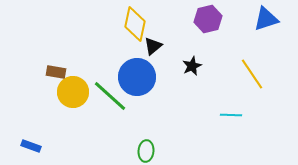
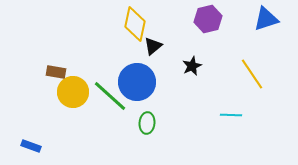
blue circle: moved 5 px down
green ellipse: moved 1 px right, 28 px up
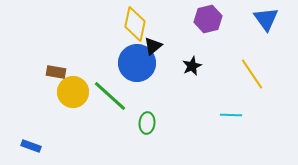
blue triangle: rotated 48 degrees counterclockwise
blue circle: moved 19 px up
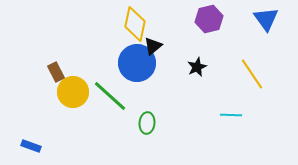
purple hexagon: moved 1 px right
black star: moved 5 px right, 1 px down
brown rectangle: rotated 54 degrees clockwise
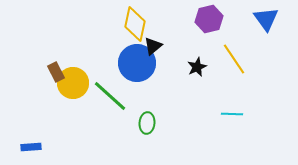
yellow line: moved 18 px left, 15 px up
yellow circle: moved 9 px up
cyan line: moved 1 px right, 1 px up
blue rectangle: moved 1 px down; rotated 24 degrees counterclockwise
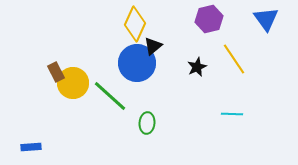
yellow diamond: rotated 12 degrees clockwise
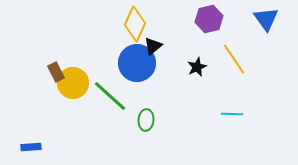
green ellipse: moved 1 px left, 3 px up
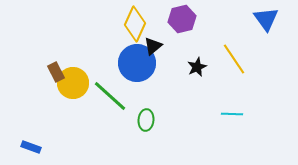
purple hexagon: moved 27 px left
blue rectangle: rotated 24 degrees clockwise
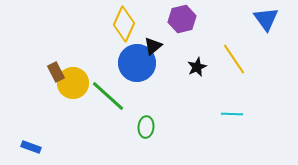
yellow diamond: moved 11 px left
green line: moved 2 px left
green ellipse: moved 7 px down
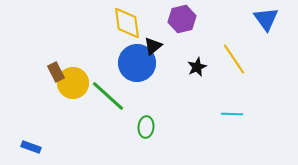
yellow diamond: moved 3 px right, 1 px up; rotated 32 degrees counterclockwise
